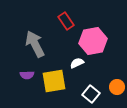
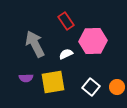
pink hexagon: rotated 8 degrees clockwise
white semicircle: moved 11 px left, 9 px up
purple semicircle: moved 1 px left, 3 px down
yellow square: moved 1 px left, 1 px down
white square: moved 7 px up
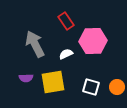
white square: rotated 24 degrees counterclockwise
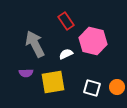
pink hexagon: rotated 16 degrees clockwise
purple semicircle: moved 5 px up
white square: moved 1 px right, 1 px down
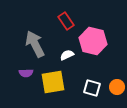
white semicircle: moved 1 px right, 1 px down
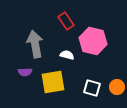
gray arrow: rotated 16 degrees clockwise
white semicircle: rotated 40 degrees clockwise
purple semicircle: moved 1 px left, 1 px up
